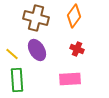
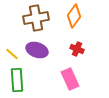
brown cross: rotated 25 degrees counterclockwise
purple ellipse: rotated 40 degrees counterclockwise
pink rectangle: rotated 70 degrees clockwise
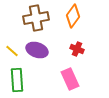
orange diamond: moved 1 px left
yellow line: moved 3 px up
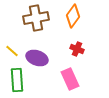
purple ellipse: moved 8 px down
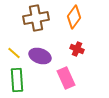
orange diamond: moved 1 px right, 1 px down
yellow line: moved 2 px right, 2 px down
purple ellipse: moved 3 px right, 2 px up
pink rectangle: moved 4 px left, 1 px up
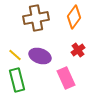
red cross: moved 1 px right, 1 px down; rotated 32 degrees clockwise
yellow line: moved 1 px right, 2 px down
green rectangle: rotated 10 degrees counterclockwise
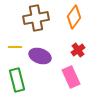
yellow line: moved 8 px up; rotated 40 degrees counterclockwise
pink rectangle: moved 5 px right, 1 px up
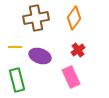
orange diamond: moved 1 px down
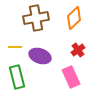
orange diamond: rotated 10 degrees clockwise
green rectangle: moved 3 px up
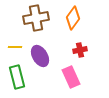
orange diamond: moved 1 px left; rotated 10 degrees counterclockwise
red cross: moved 2 px right; rotated 24 degrees clockwise
purple ellipse: rotated 40 degrees clockwise
